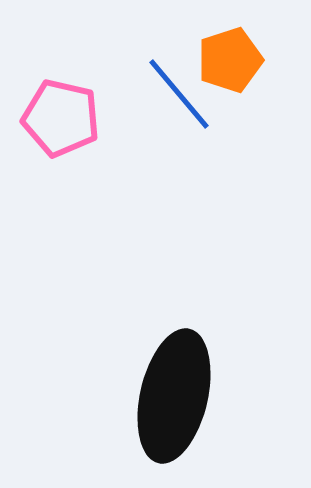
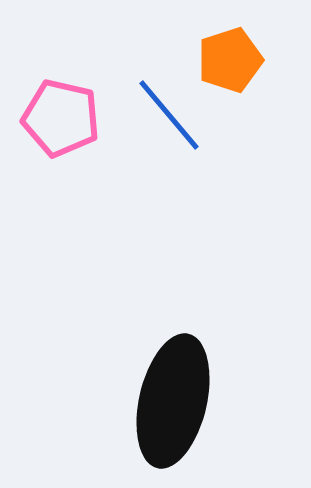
blue line: moved 10 px left, 21 px down
black ellipse: moved 1 px left, 5 px down
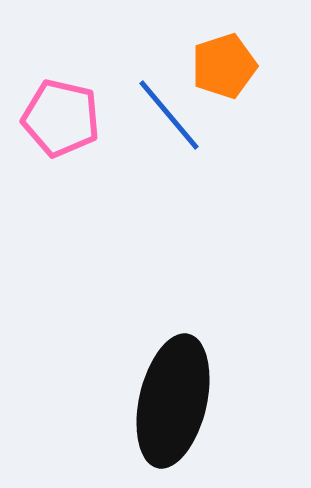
orange pentagon: moved 6 px left, 6 px down
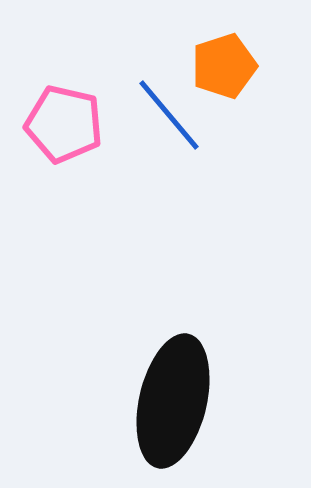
pink pentagon: moved 3 px right, 6 px down
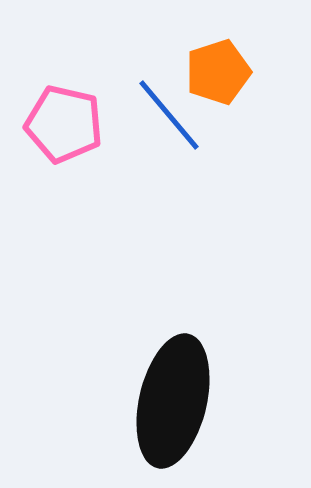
orange pentagon: moved 6 px left, 6 px down
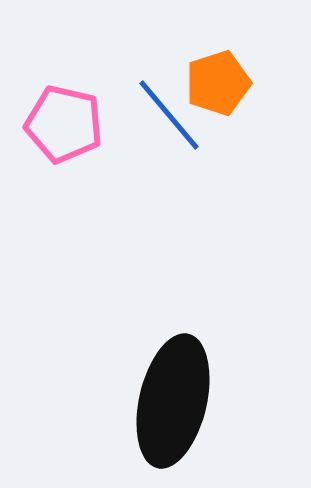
orange pentagon: moved 11 px down
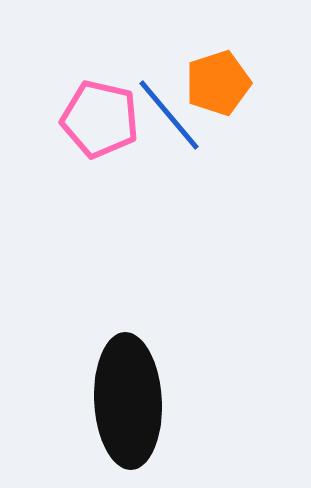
pink pentagon: moved 36 px right, 5 px up
black ellipse: moved 45 px left; rotated 16 degrees counterclockwise
